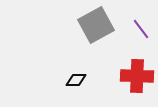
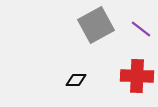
purple line: rotated 15 degrees counterclockwise
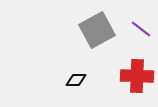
gray square: moved 1 px right, 5 px down
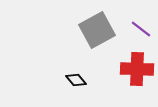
red cross: moved 7 px up
black diamond: rotated 50 degrees clockwise
